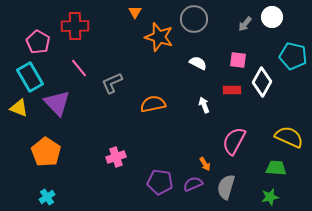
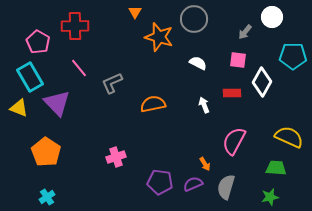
gray arrow: moved 8 px down
cyan pentagon: rotated 12 degrees counterclockwise
red rectangle: moved 3 px down
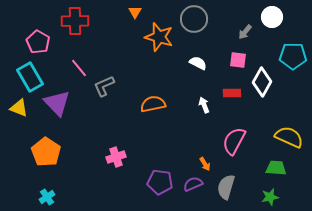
red cross: moved 5 px up
gray L-shape: moved 8 px left, 3 px down
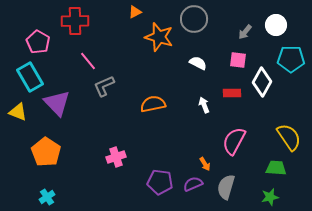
orange triangle: rotated 32 degrees clockwise
white circle: moved 4 px right, 8 px down
cyan pentagon: moved 2 px left, 3 px down
pink line: moved 9 px right, 7 px up
yellow triangle: moved 1 px left, 4 px down
yellow semicircle: rotated 32 degrees clockwise
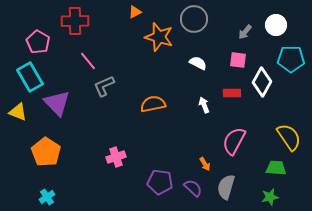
purple semicircle: moved 4 px down; rotated 66 degrees clockwise
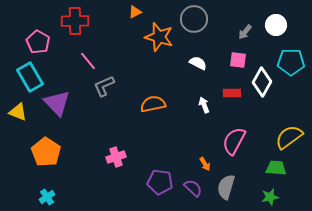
cyan pentagon: moved 3 px down
yellow semicircle: rotated 92 degrees counterclockwise
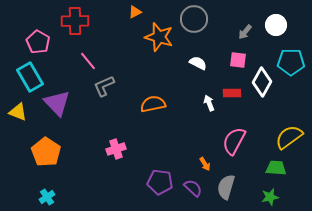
white arrow: moved 5 px right, 2 px up
pink cross: moved 8 px up
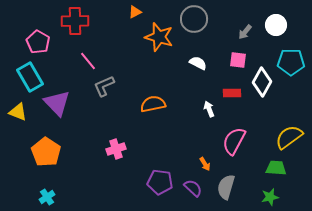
white arrow: moved 6 px down
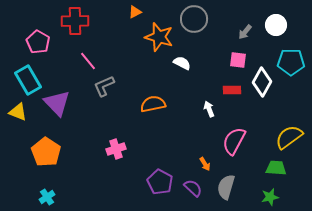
white semicircle: moved 16 px left
cyan rectangle: moved 2 px left, 3 px down
red rectangle: moved 3 px up
purple pentagon: rotated 20 degrees clockwise
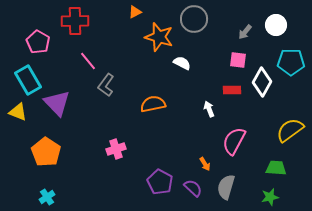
gray L-shape: moved 2 px right, 1 px up; rotated 30 degrees counterclockwise
yellow semicircle: moved 1 px right, 7 px up
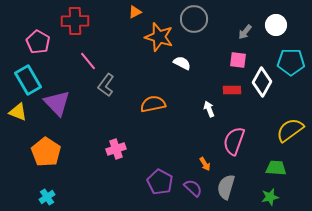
pink semicircle: rotated 8 degrees counterclockwise
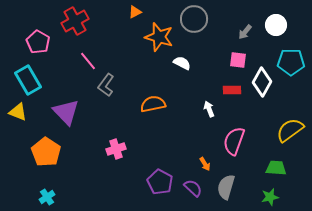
red cross: rotated 28 degrees counterclockwise
purple triangle: moved 9 px right, 9 px down
